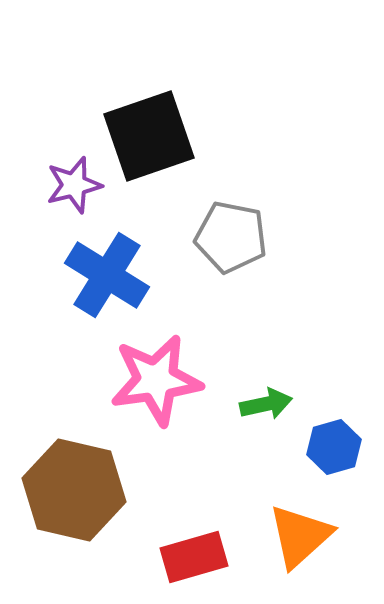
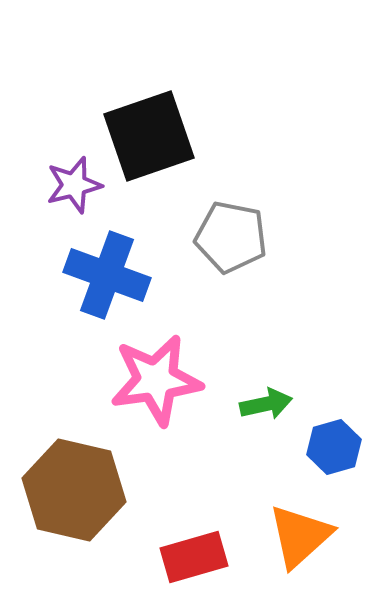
blue cross: rotated 12 degrees counterclockwise
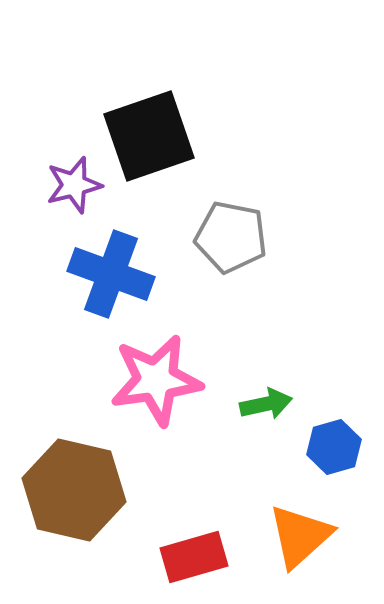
blue cross: moved 4 px right, 1 px up
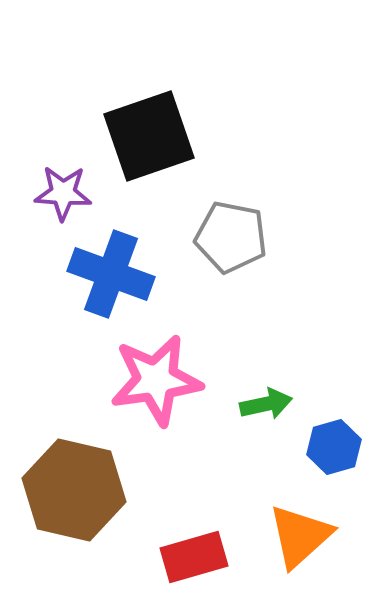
purple star: moved 11 px left, 8 px down; rotated 18 degrees clockwise
